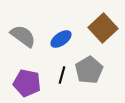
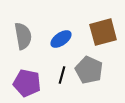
brown square: moved 4 px down; rotated 28 degrees clockwise
gray semicircle: rotated 44 degrees clockwise
gray pentagon: rotated 16 degrees counterclockwise
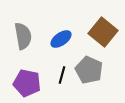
brown square: rotated 36 degrees counterclockwise
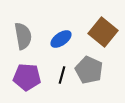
purple pentagon: moved 6 px up; rotated 8 degrees counterclockwise
